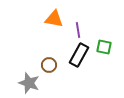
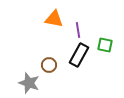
green square: moved 1 px right, 2 px up
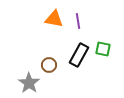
purple line: moved 9 px up
green square: moved 2 px left, 4 px down
gray star: rotated 15 degrees clockwise
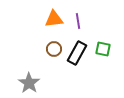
orange triangle: rotated 18 degrees counterclockwise
black rectangle: moved 2 px left, 2 px up
brown circle: moved 5 px right, 16 px up
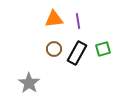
green square: rotated 28 degrees counterclockwise
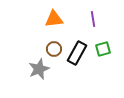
purple line: moved 15 px right, 2 px up
gray star: moved 10 px right, 14 px up; rotated 15 degrees clockwise
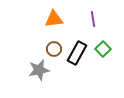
green square: rotated 28 degrees counterclockwise
gray star: moved 1 px down; rotated 10 degrees clockwise
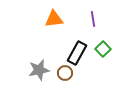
brown circle: moved 11 px right, 24 px down
